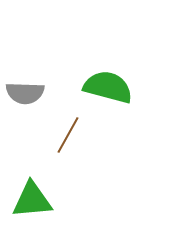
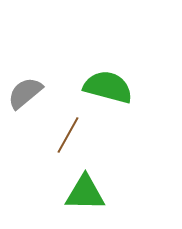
gray semicircle: rotated 138 degrees clockwise
green triangle: moved 53 px right, 7 px up; rotated 6 degrees clockwise
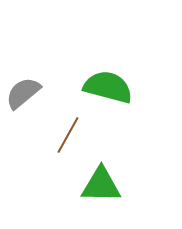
gray semicircle: moved 2 px left
green triangle: moved 16 px right, 8 px up
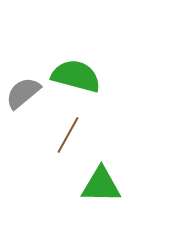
green semicircle: moved 32 px left, 11 px up
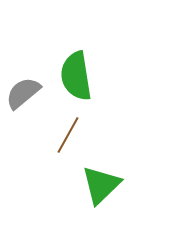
green semicircle: rotated 114 degrees counterclockwise
green triangle: rotated 45 degrees counterclockwise
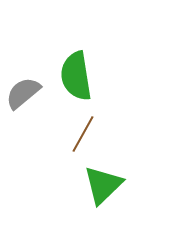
brown line: moved 15 px right, 1 px up
green triangle: moved 2 px right
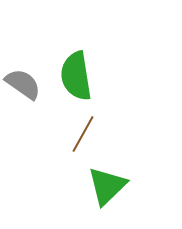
gray semicircle: moved 9 px up; rotated 75 degrees clockwise
green triangle: moved 4 px right, 1 px down
